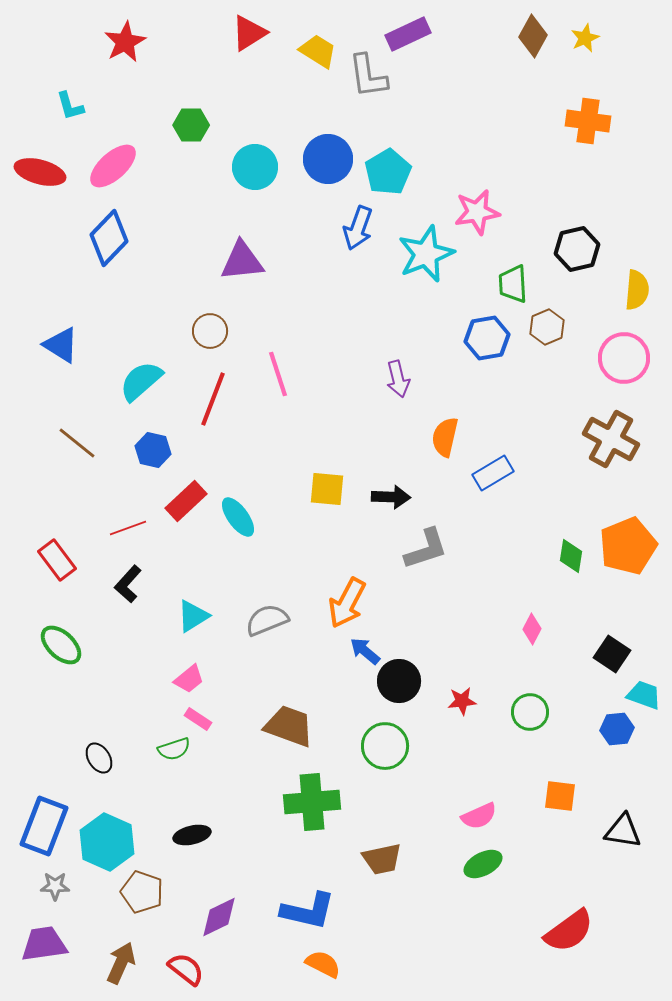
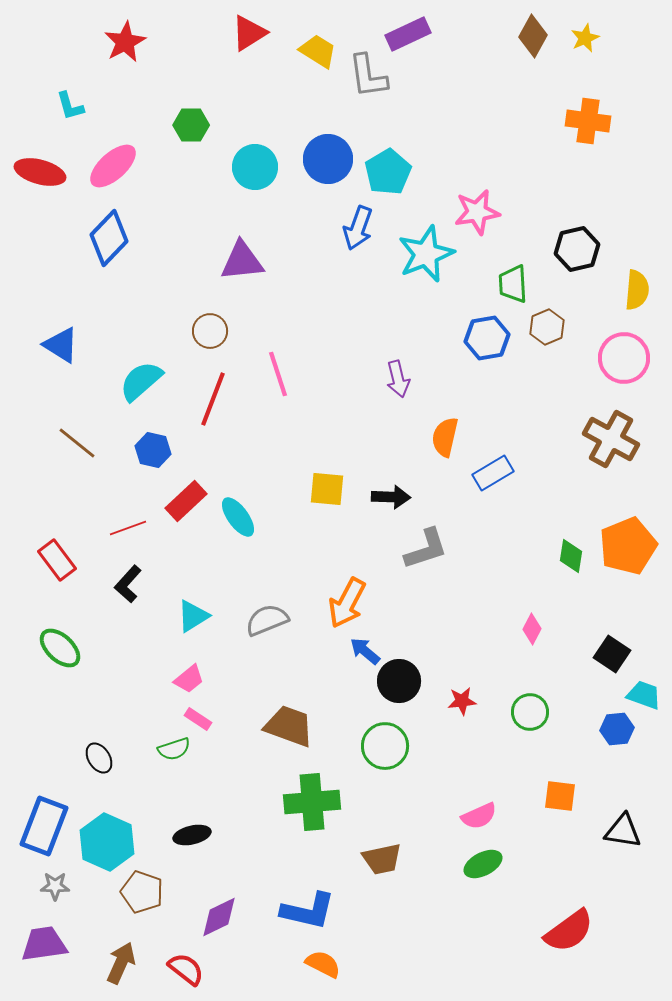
green ellipse at (61, 645): moved 1 px left, 3 px down
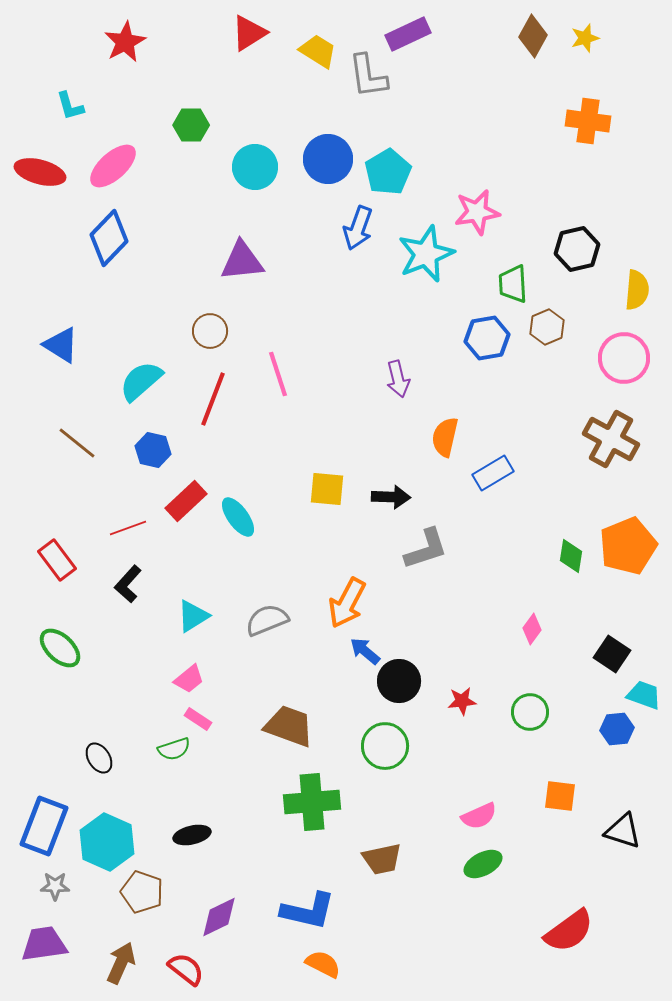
yellow star at (585, 38): rotated 8 degrees clockwise
pink diamond at (532, 629): rotated 8 degrees clockwise
black triangle at (623, 831): rotated 9 degrees clockwise
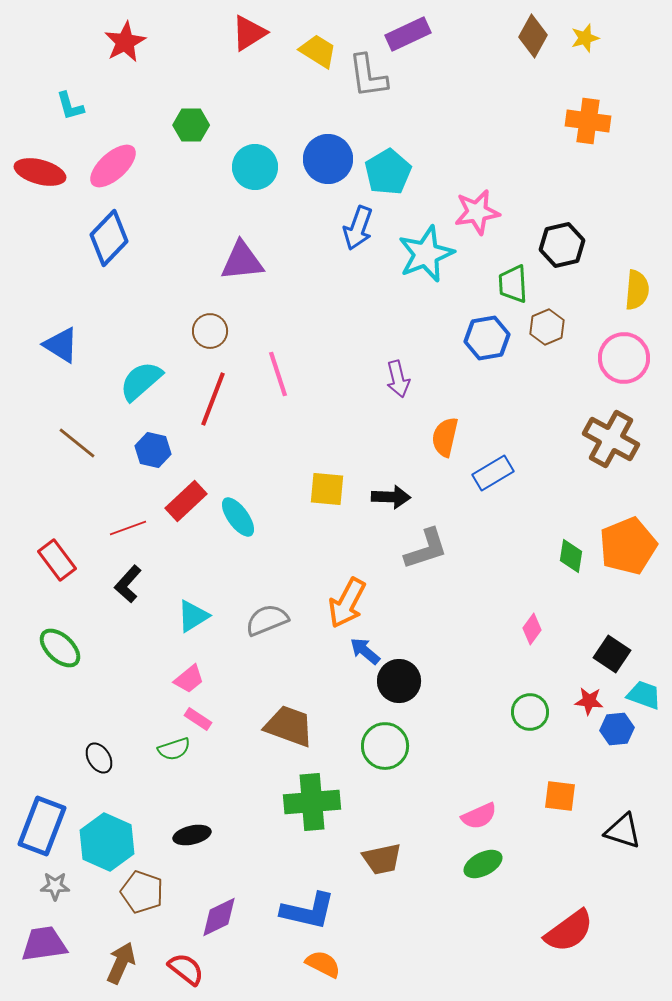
black hexagon at (577, 249): moved 15 px left, 4 px up
red star at (462, 701): moved 127 px right; rotated 12 degrees clockwise
blue rectangle at (44, 826): moved 2 px left
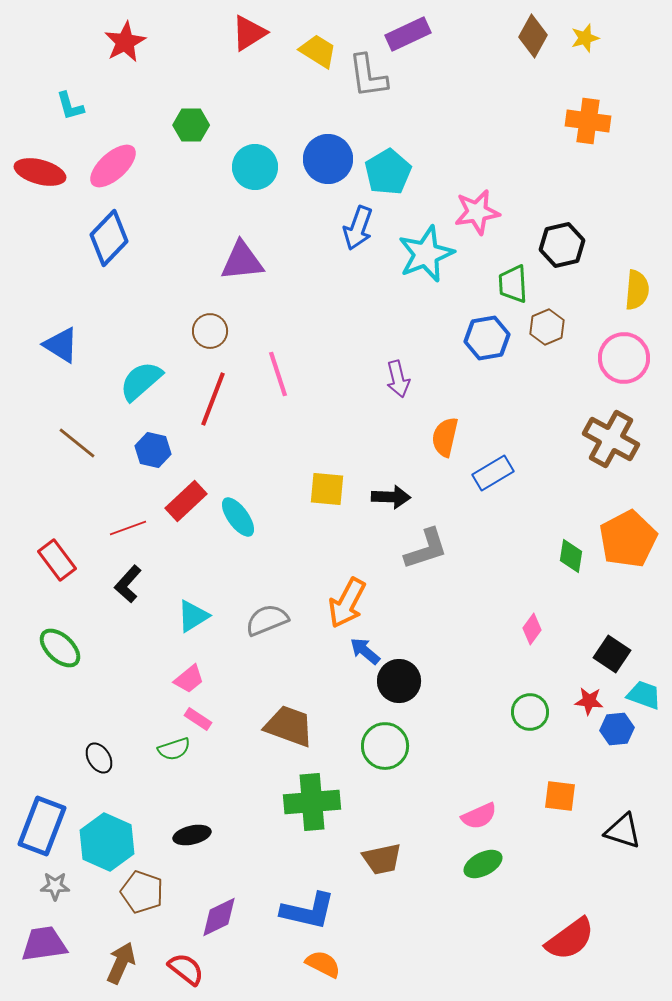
orange pentagon at (628, 546): moved 7 px up; rotated 6 degrees counterclockwise
red semicircle at (569, 931): moved 1 px right, 8 px down
